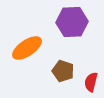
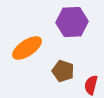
red semicircle: moved 3 px down
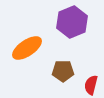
purple hexagon: rotated 20 degrees counterclockwise
brown pentagon: rotated 20 degrees counterclockwise
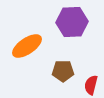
purple hexagon: rotated 20 degrees clockwise
orange ellipse: moved 2 px up
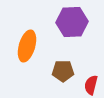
orange ellipse: rotated 40 degrees counterclockwise
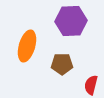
purple hexagon: moved 1 px left, 1 px up
brown pentagon: moved 1 px left, 7 px up
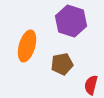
purple hexagon: rotated 20 degrees clockwise
brown pentagon: rotated 10 degrees counterclockwise
